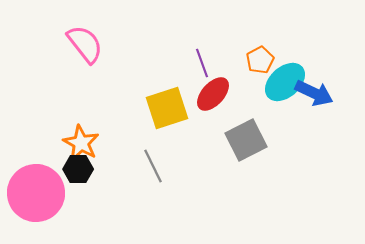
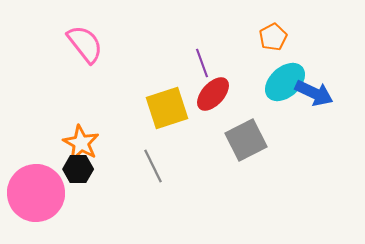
orange pentagon: moved 13 px right, 23 px up
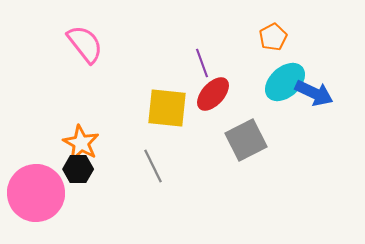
yellow square: rotated 24 degrees clockwise
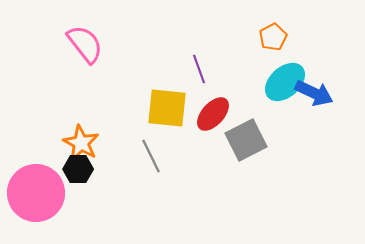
purple line: moved 3 px left, 6 px down
red ellipse: moved 20 px down
gray line: moved 2 px left, 10 px up
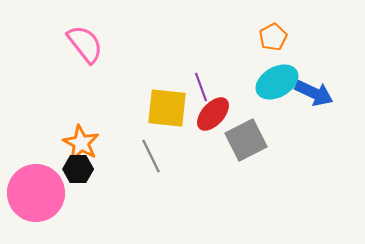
purple line: moved 2 px right, 18 px down
cyan ellipse: moved 8 px left; rotated 12 degrees clockwise
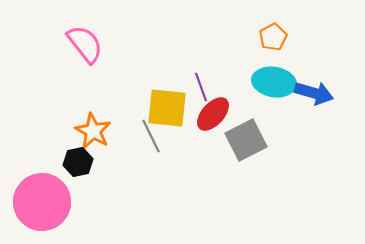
cyan ellipse: moved 3 px left; rotated 39 degrees clockwise
blue arrow: rotated 9 degrees counterclockwise
orange star: moved 12 px right, 12 px up
gray line: moved 20 px up
black hexagon: moved 7 px up; rotated 12 degrees counterclockwise
pink circle: moved 6 px right, 9 px down
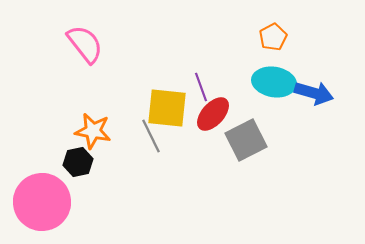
orange star: rotated 18 degrees counterclockwise
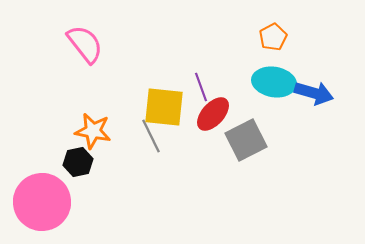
yellow square: moved 3 px left, 1 px up
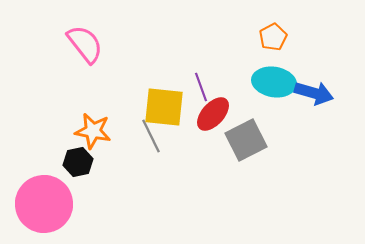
pink circle: moved 2 px right, 2 px down
